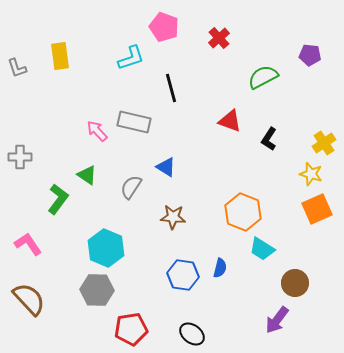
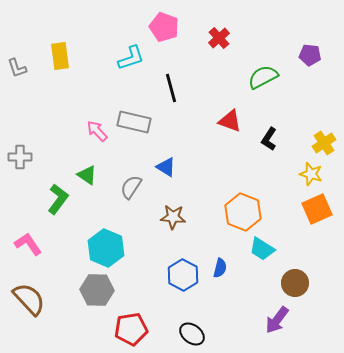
blue hexagon: rotated 20 degrees clockwise
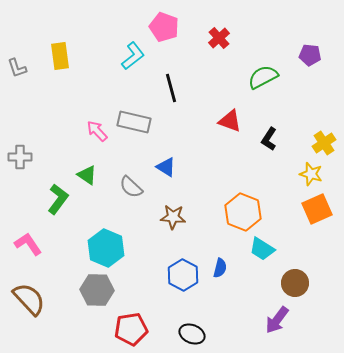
cyan L-shape: moved 2 px right, 2 px up; rotated 20 degrees counterclockwise
gray semicircle: rotated 80 degrees counterclockwise
black ellipse: rotated 15 degrees counterclockwise
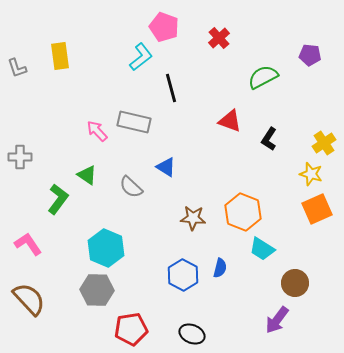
cyan L-shape: moved 8 px right, 1 px down
brown star: moved 20 px right, 1 px down
